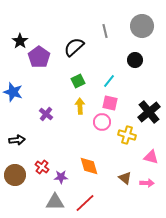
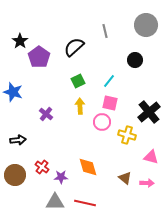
gray circle: moved 4 px right, 1 px up
black arrow: moved 1 px right
orange diamond: moved 1 px left, 1 px down
red line: rotated 55 degrees clockwise
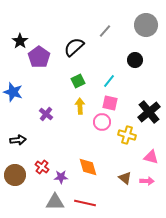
gray line: rotated 56 degrees clockwise
pink arrow: moved 2 px up
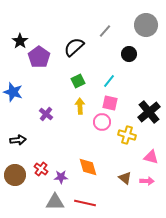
black circle: moved 6 px left, 6 px up
red cross: moved 1 px left, 2 px down
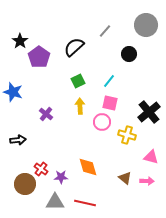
brown circle: moved 10 px right, 9 px down
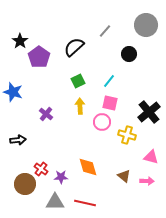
brown triangle: moved 1 px left, 2 px up
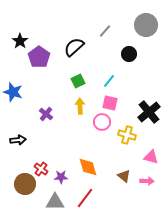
red line: moved 5 px up; rotated 65 degrees counterclockwise
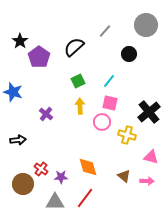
brown circle: moved 2 px left
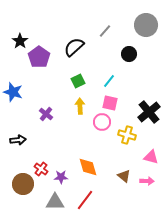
red line: moved 2 px down
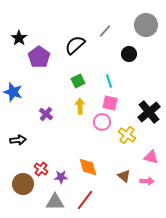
black star: moved 1 px left, 3 px up
black semicircle: moved 1 px right, 2 px up
cyan line: rotated 56 degrees counterclockwise
yellow cross: rotated 18 degrees clockwise
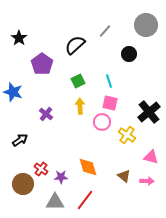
purple pentagon: moved 3 px right, 7 px down
black arrow: moved 2 px right; rotated 28 degrees counterclockwise
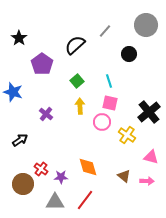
green square: moved 1 px left; rotated 16 degrees counterclockwise
